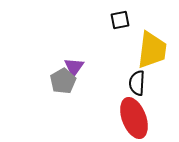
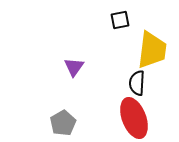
gray pentagon: moved 42 px down
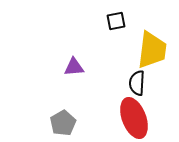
black square: moved 4 px left, 1 px down
purple triangle: rotated 50 degrees clockwise
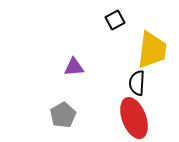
black square: moved 1 px left, 1 px up; rotated 18 degrees counterclockwise
gray pentagon: moved 8 px up
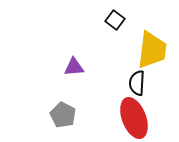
black square: rotated 24 degrees counterclockwise
gray pentagon: rotated 15 degrees counterclockwise
